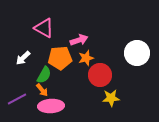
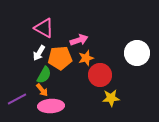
white arrow: moved 16 px right, 5 px up; rotated 14 degrees counterclockwise
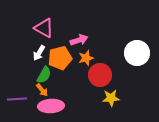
orange pentagon: rotated 10 degrees counterclockwise
purple line: rotated 24 degrees clockwise
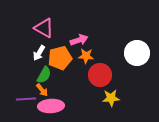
orange star: moved 2 px up; rotated 21 degrees clockwise
purple line: moved 9 px right
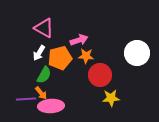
orange arrow: moved 1 px left, 3 px down
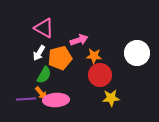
orange star: moved 8 px right
pink ellipse: moved 5 px right, 6 px up
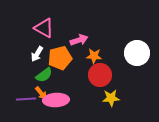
white arrow: moved 2 px left, 1 px down
green semicircle: rotated 24 degrees clockwise
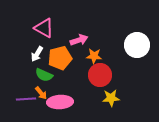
white circle: moved 8 px up
green semicircle: rotated 60 degrees clockwise
pink ellipse: moved 4 px right, 2 px down
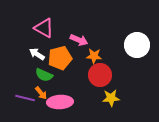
pink arrow: rotated 42 degrees clockwise
white arrow: rotated 91 degrees clockwise
purple line: moved 1 px left, 1 px up; rotated 18 degrees clockwise
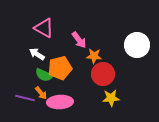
pink arrow: rotated 30 degrees clockwise
orange pentagon: moved 10 px down
red circle: moved 3 px right, 1 px up
